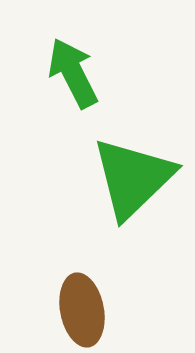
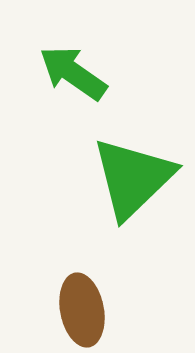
green arrow: rotated 28 degrees counterclockwise
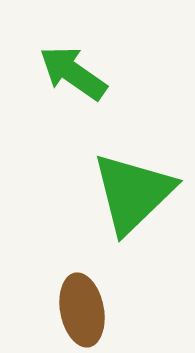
green triangle: moved 15 px down
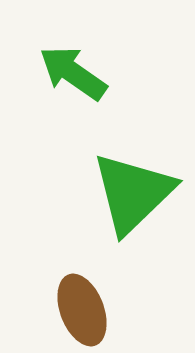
brown ellipse: rotated 10 degrees counterclockwise
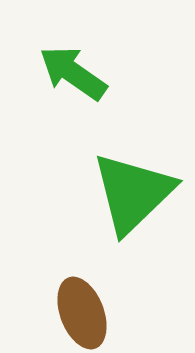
brown ellipse: moved 3 px down
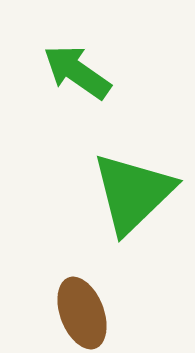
green arrow: moved 4 px right, 1 px up
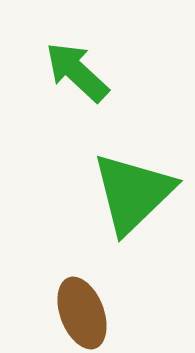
green arrow: rotated 8 degrees clockwise
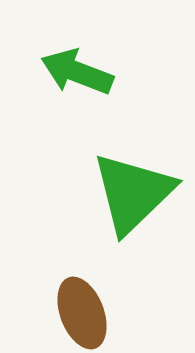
green arrow: rotated 22 degrees counterclockwise
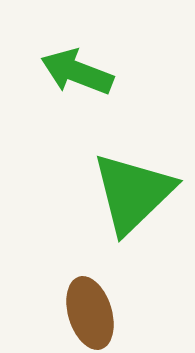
brown ellipse: moved 8 px right; rotated 4 degrees clockwise
